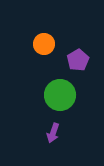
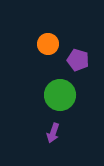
orange circle: moved 4 px right
purple pentagon: rotated 25 degrees counterclockwise
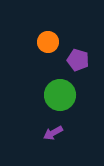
orange circle: moved 2 px up
purple arrow: rotated 42 degrees clockwise
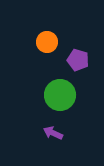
orange circle: moved 1 px left
purple arrow: rotated 54 degrees clockwise
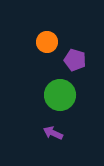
purple pentagon: moved 3 px left
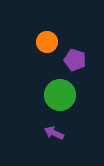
purple arrow: moved 1 px right
